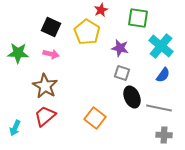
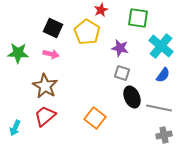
black square: moved 2 px right, 1 px down
gray cross: rotated 14 degrees counterclockwise
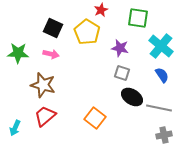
blue semicircle: moved 1 px left; rotated 70 degrees counterclockwise
brown star: moved 2 px left, 1 px up; rotated 15 degrees counterclockwise
black ellipse: rotated 35 degrees counterclockwise
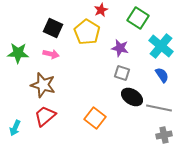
green square: rotated 25 degrees clockwise
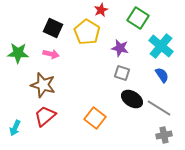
black ellipse: moved 2 px down
gray line: rotated 20 degrees clockwise
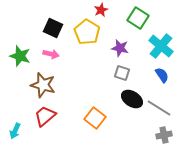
green star: moved 2 px right, 3 px down; rotated 15 degrees clockwise
cyan arrow: moved 3 px down
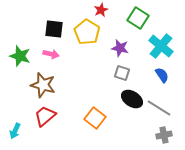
black square: moved 1 px right, 1 px down; rotated 18 degrees counterclockwise
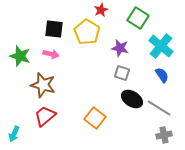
cyan arrow: moved 1 px left, 3 px down
